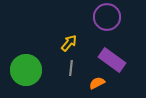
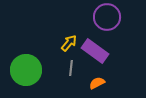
purple rectangle: moved 17 px left, 9 px up
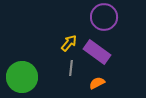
purple circle: moved 3 px left
purple rectangle: moved 2 px right, 1 px down
green circle: moved 4 px left, 7 px down
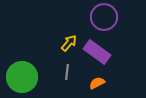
gray line: moved 4 px left, 4 px down
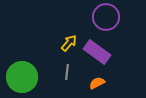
purple circle: moved 2 px right
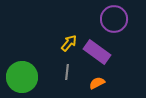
purple circle: moved 8 px right, 2 px down
